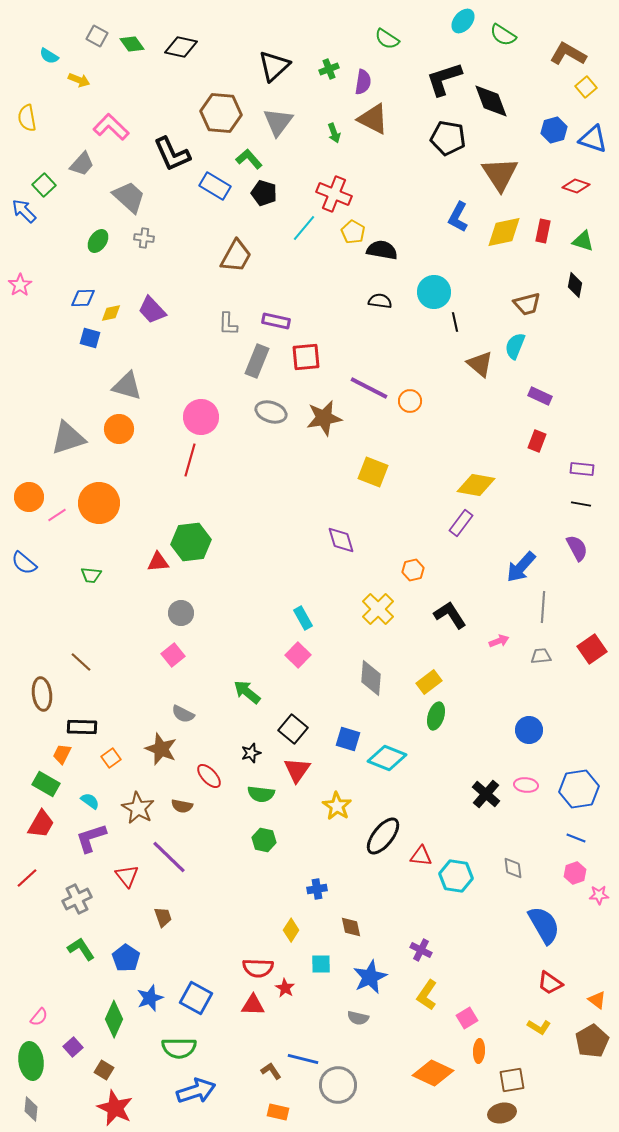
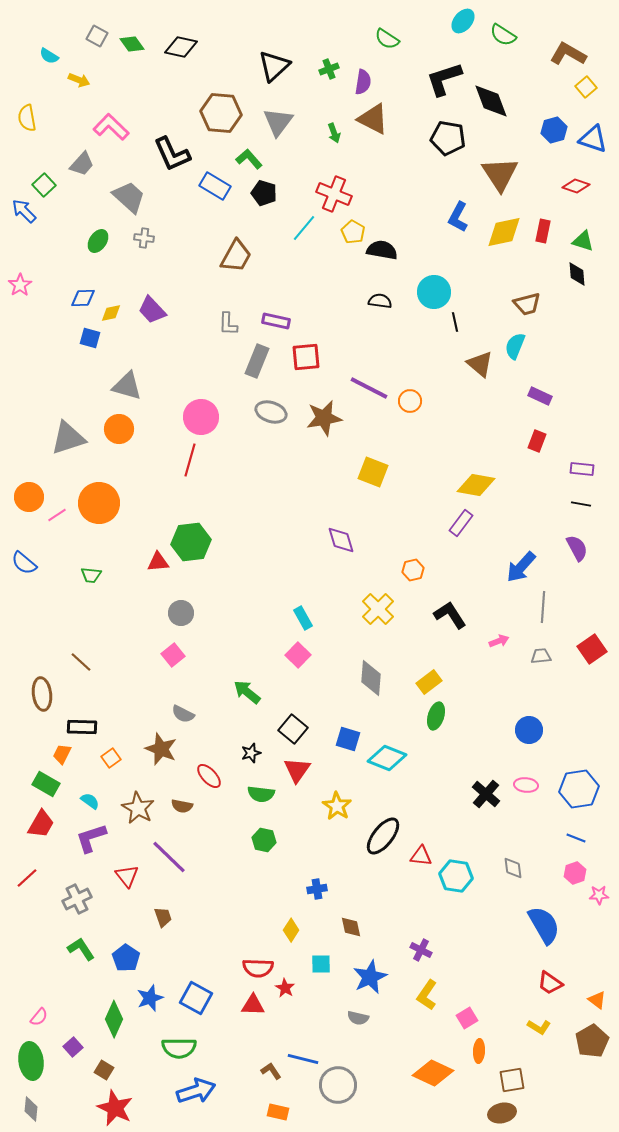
black diamond at (575, 285): moved 2 px right, 11 px up; rotated 15 degrees counterclockwise
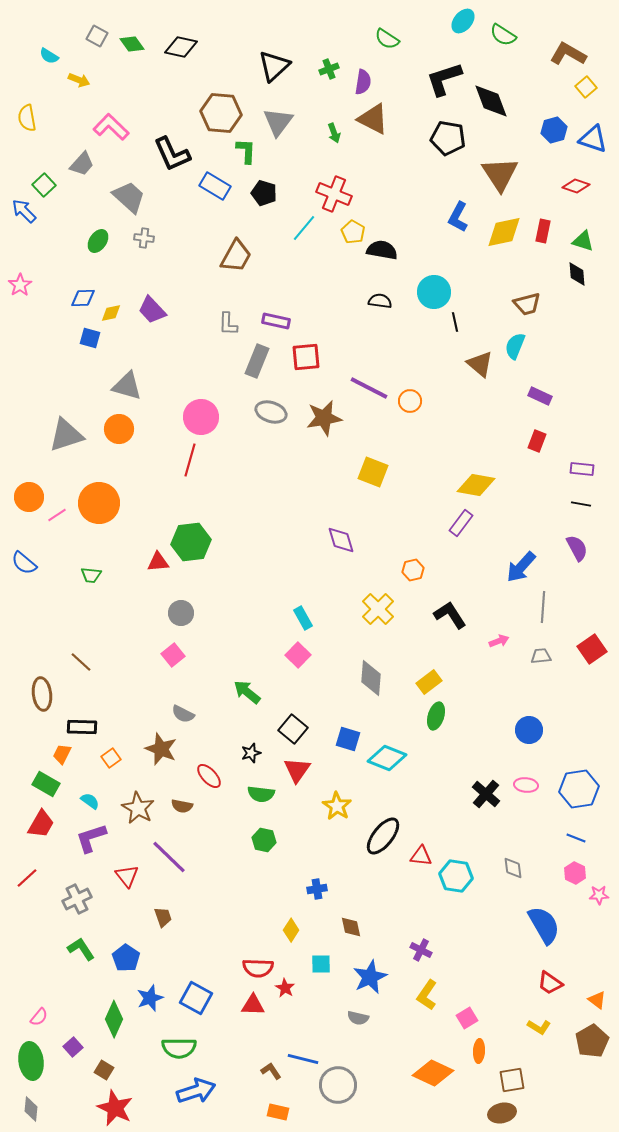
green L-shape at (249, 159): moved 3 px left, 8 px up; rotated 44 degrees clockwise
gray triangle at (68, 438): moved 2 px left, 3 px up
pink hexagon at (575, 873): rotated 15 degrees counterclockwise
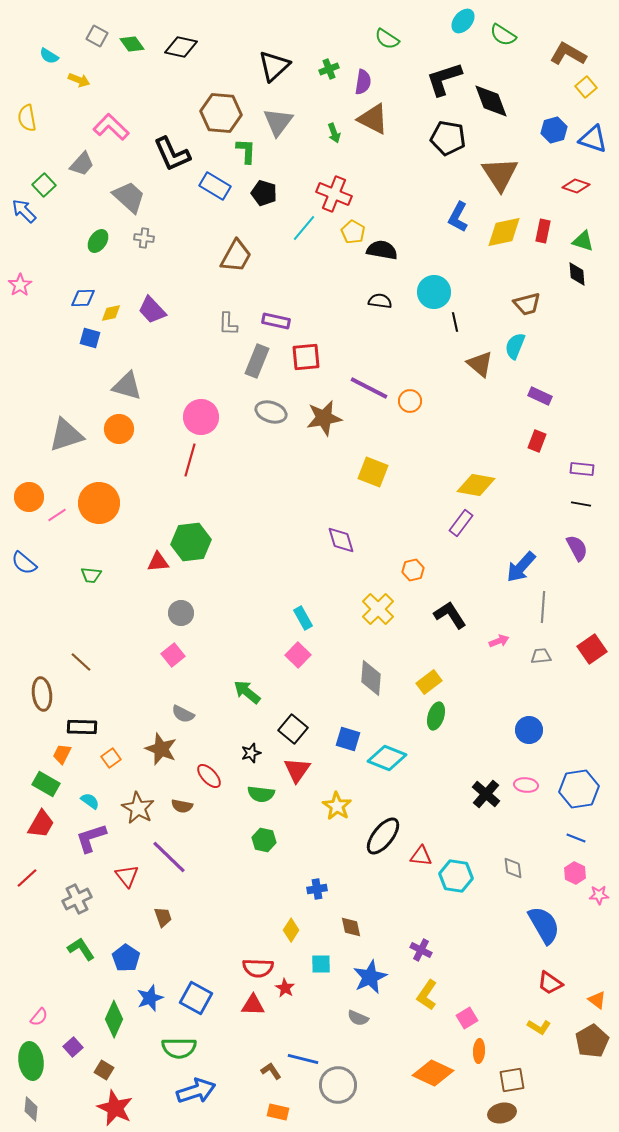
gray semicircle at (358, 1018): rotated 10 degrees clockwise
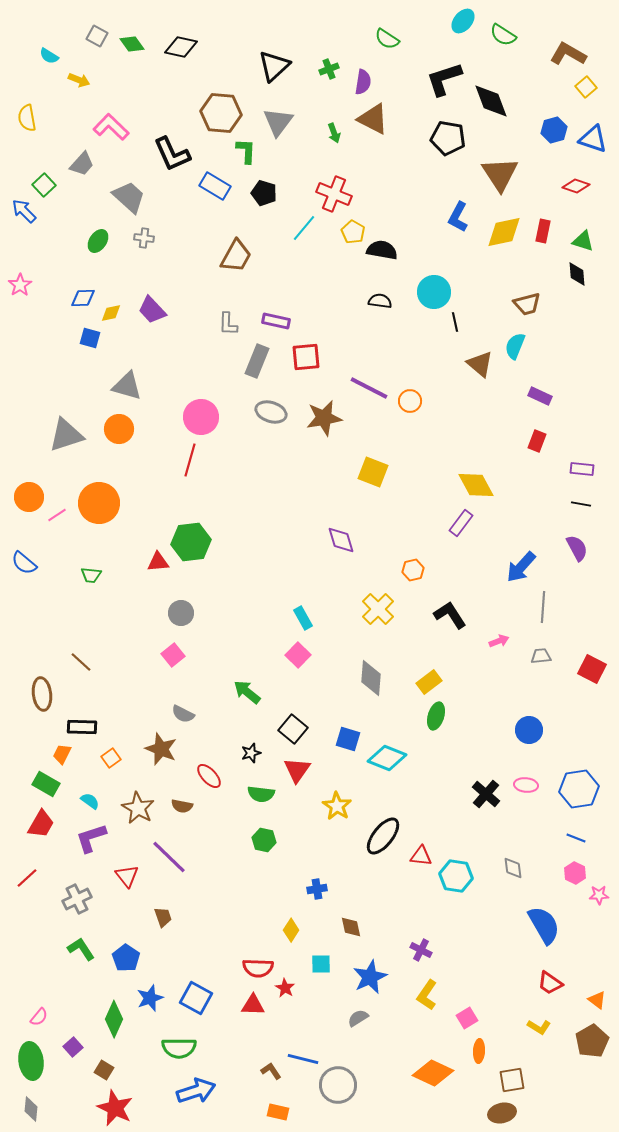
yellow diamond at (476, 485): rotated 51 degrees clockwise
red square at (592, 649): moved 20 px down; rotated 28 degrees counterclockwise
gray semicircle at (358, 1018): rotated 125 degrees clockwise
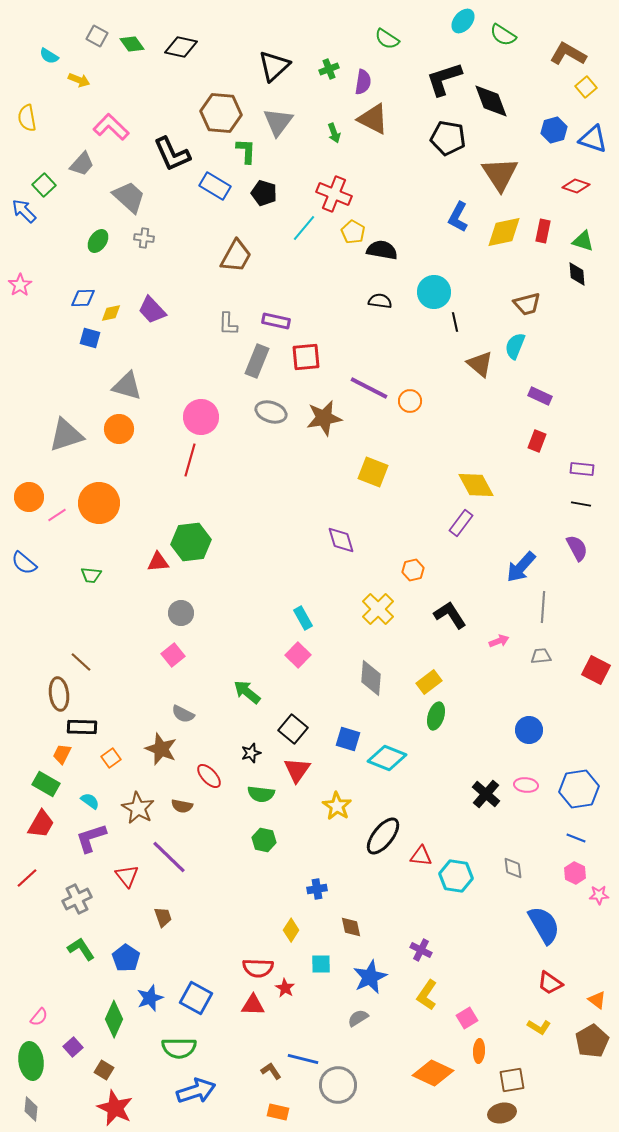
red square at (592, 669): moved 4 px right, 1 px down
brown ellipse at (42, 694): moved 17 px right
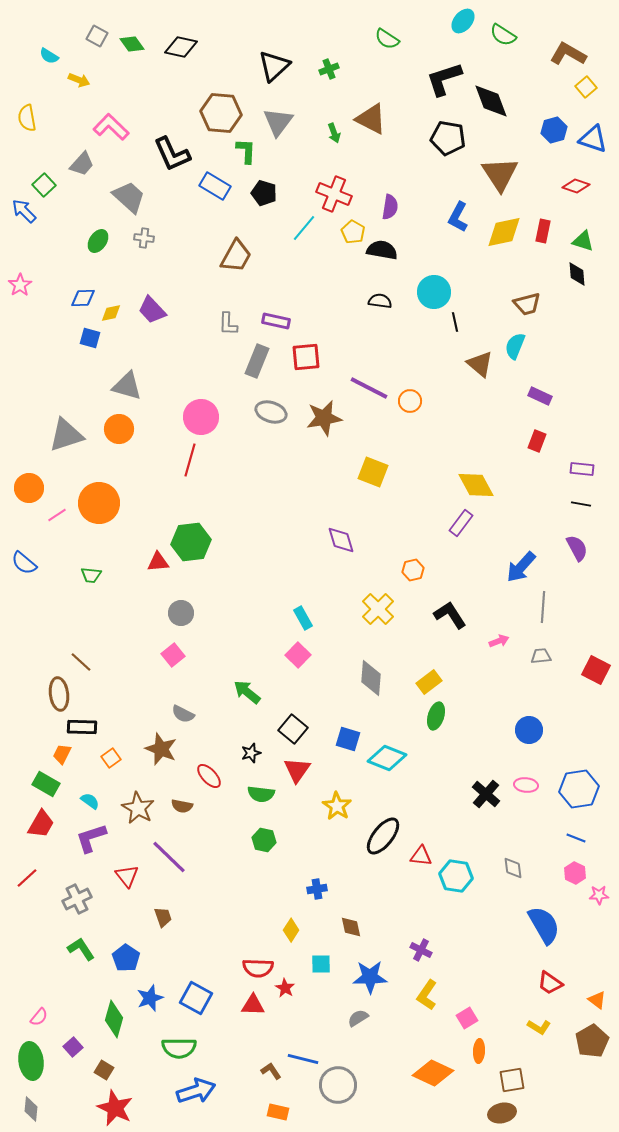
purple semicircle at (363, 82): moved 27 px right, 125 px down
brown triangle at (373, 119): moved 2 px left
orange circle at (29, 497): moved 9 px up
blue star at (370, 977): rotated 24 degrees clockwise
green diamond at (114, 1019): rotated 9 degrees counterclockwise
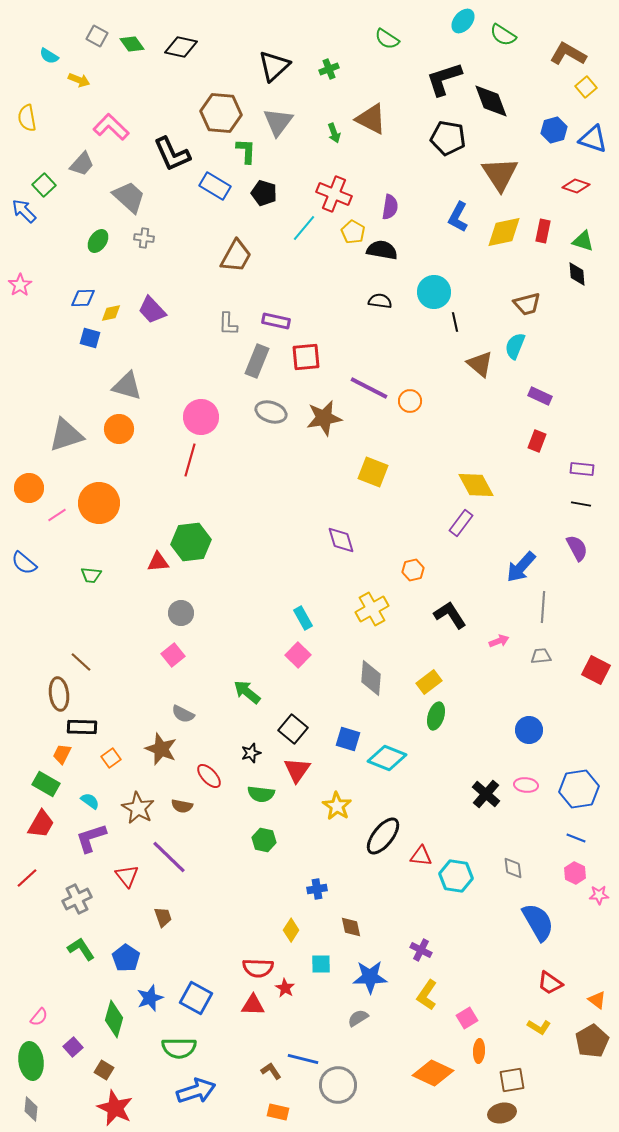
yellow cross at (378, 609): moved 6 px left; rotated 16 degrees clockwise
blue semicircle at (544, 925): moved 6 px left, 3 px up
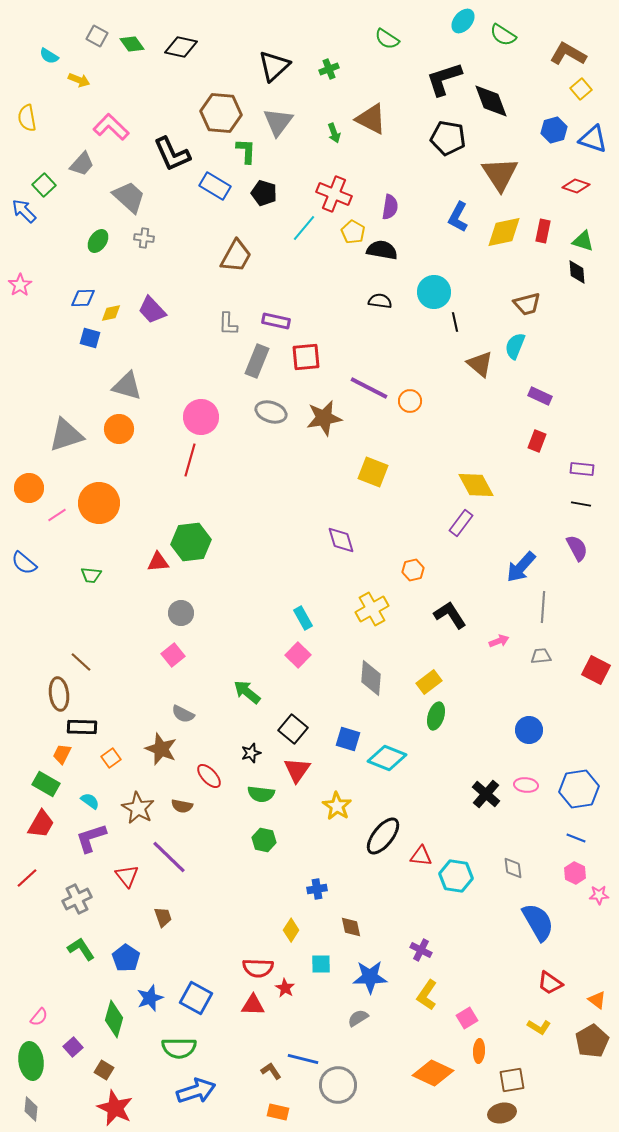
yellow square at (586, 87): moved 5 px left, 2 px down
black diamond at (577, 274): moved 2 px up
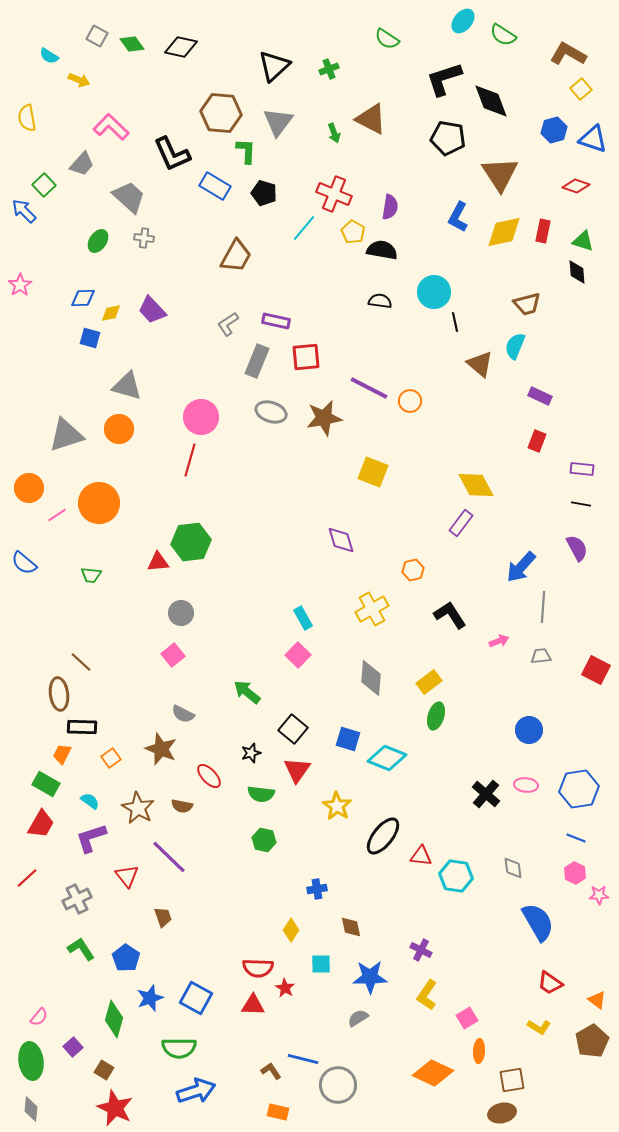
gray L-shape at (228, 324): rotated 55 degrees clockwise
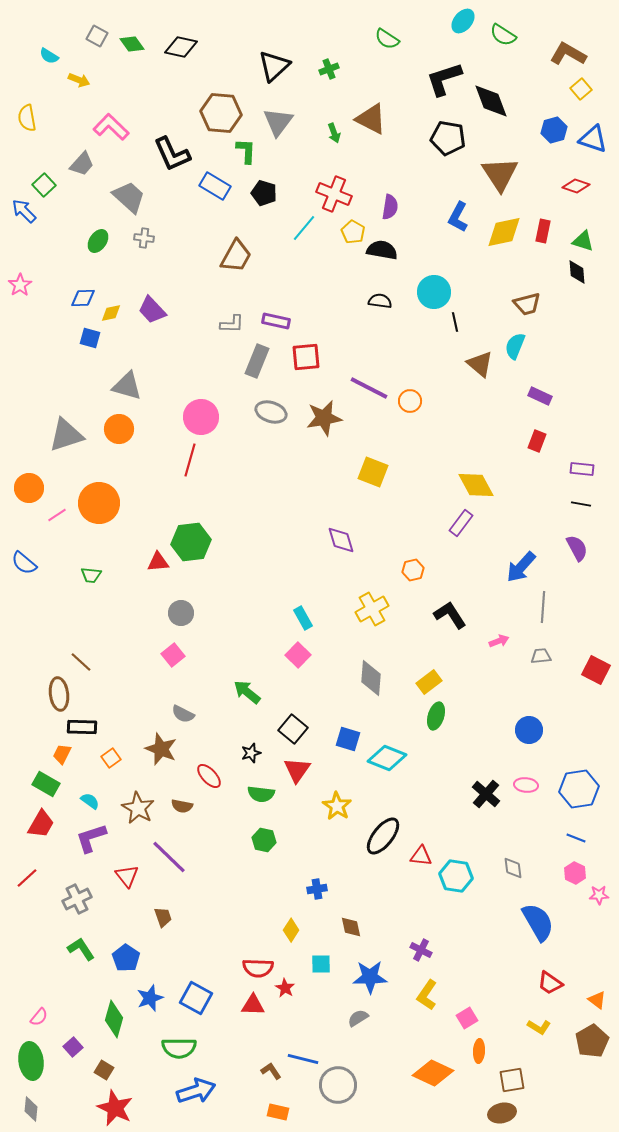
gray L-shape at (228, 324): moved 4 px right; rotated 145 degrees counterclockwise
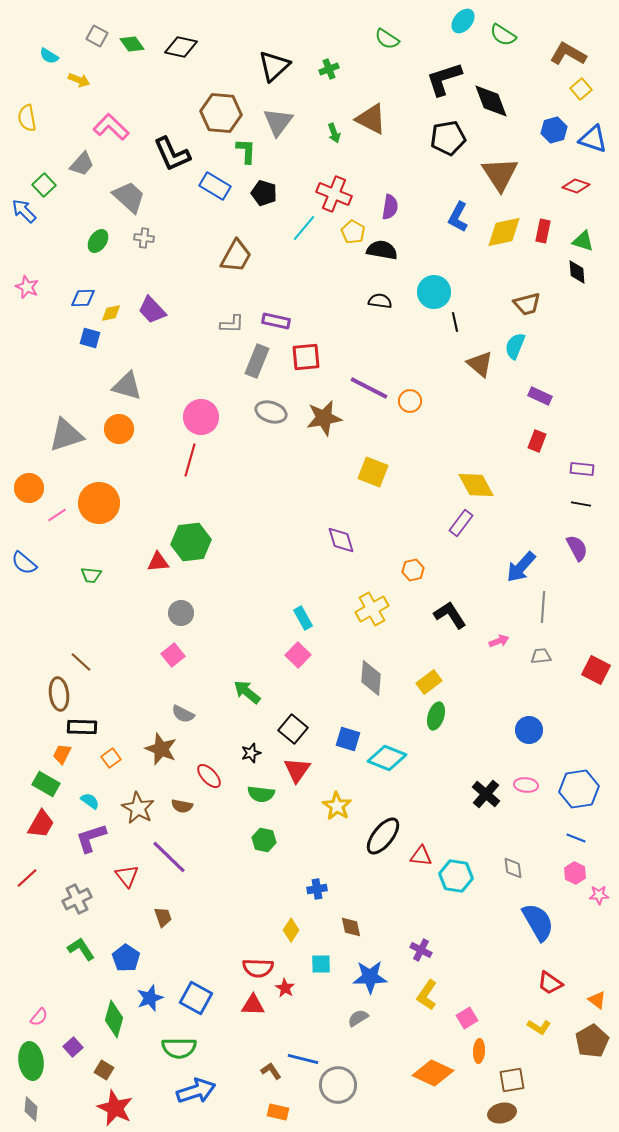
black pentagon at (448, 138): rotated 20 degrees counterclockwise
pink star at (20, 285): moved 7 px right, 2 px down; rotated 15 degrees counterclockwise
